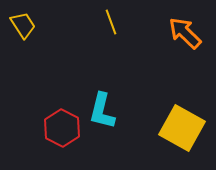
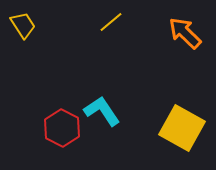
yellow line: rotated 70 degrees clockwise
cyan L-shape: rotated 132 degrees clockwise
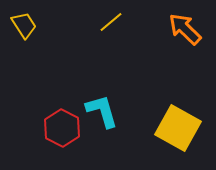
yellow trapezoid: moved 1 px right
orange arrow: moved 4 px up
cyan L-shape: rotated 18 degrees clockwise
yellow square: moved 4 px left
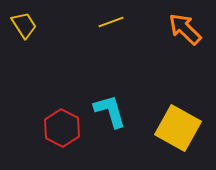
yellow line: rotated 20 degrees clockwise
cyan L-shape: moved 8 px right
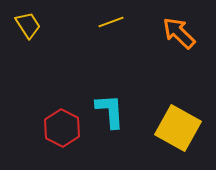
yellow trapezoid: moved 4 px right
orange arrow: moved 6 px left, 4 px down
cyan L-shape: rotated 12 degrees clockwise
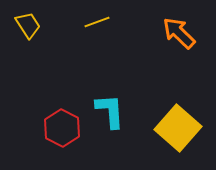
yellow line: moved 14 px left
yellow square: rotated 12 degrees clockwise
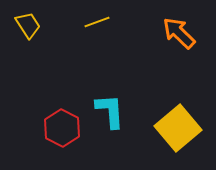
yellow square: rotated 9 degrees clockwise
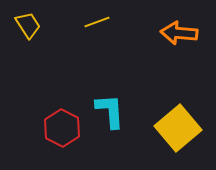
orange arrow: rotated 39 degrees counterclockwise
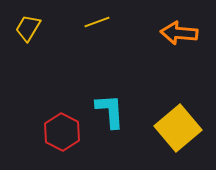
yellow trapezoid: moved 3 px down; rotated 116 degrees counterclockwise
red hexagon: moved 4 px down
